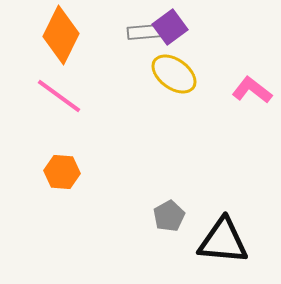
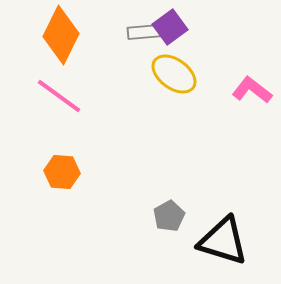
black triangle: rotated 12 degrees clockwise
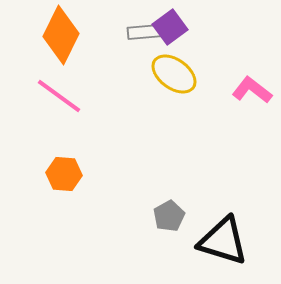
orange hexagon: moved 2 px right, 2 px down
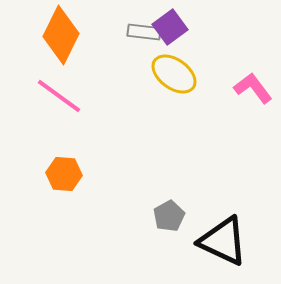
gray rectangle: rotated 12 degrees clockwise
pink L-shape: moved 1 px right, 2 px up; rotated 15 degrees clockwise
black triangle: rotated 8 degrees clockwise
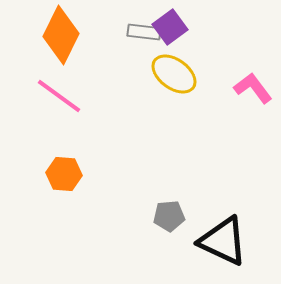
gray pentagon: rotated 24 degrees clockwise
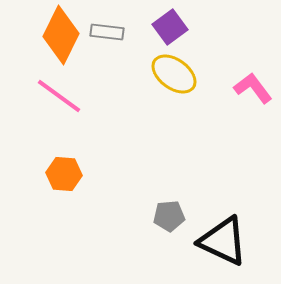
gray rectangle: moved 37 px left
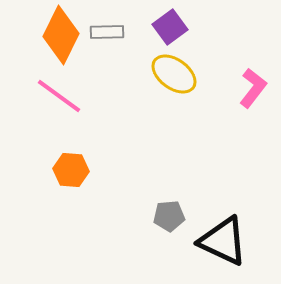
gray rectangle: rotated 8 degrees counterclockwise
pink L-shape: rotated 75 degrees clockwise
orange hexagon: moved 7 px right, 4 px up
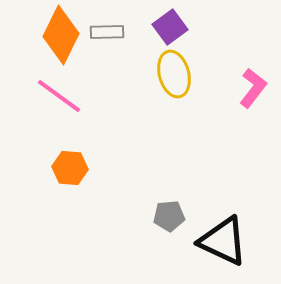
yellow ellipse: rotated 39 degrees clockwise
orange hexagon: moved 1 px left, 2 px up
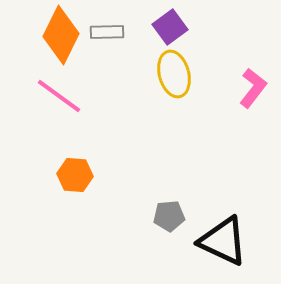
orange hexagon: moved 5 px right, 7 px down
